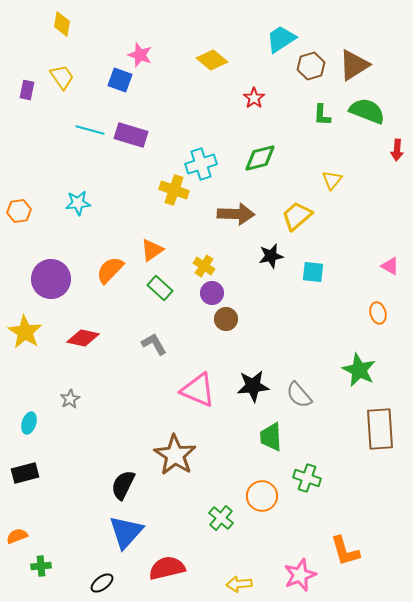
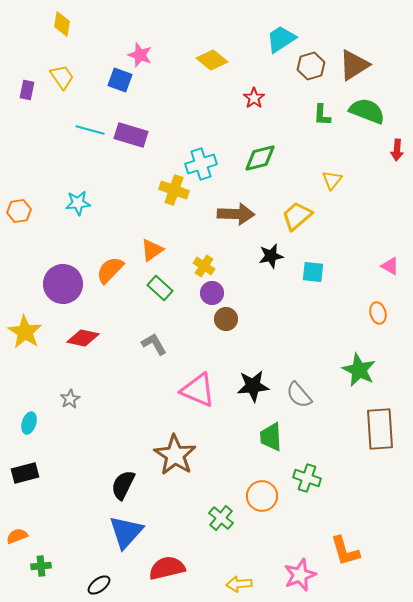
purple circle at (51, 279): moved 12 px right, 5 px down
black ellipse at (102, 583): moved 3 px left, 2 px down
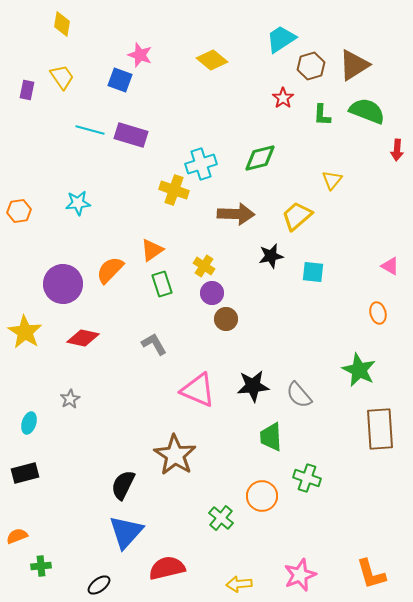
red star at (254, 98): moved 29 px right
green rectangle at (160, 288): moved 2 px right, 4 px up; rotated 30 degrees clockwise
orange L-shape at (345, 551): moved 26 px right, 23 px down
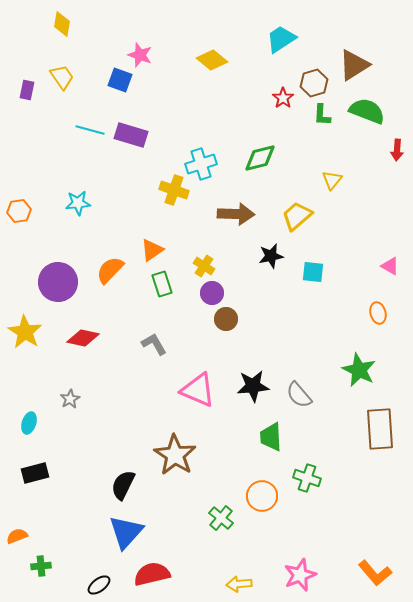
brown hexagon at (311, 66): moved 3 px right, 17 px down
purple circle at (63, 284): moved 5 px left, 2 px up
black rectangle at (25, 473): moved 10 px right
red semicircle at (167, 568): moved 15 px left, 6 px down
orange L-shape at (371, 574): moved 4 px right, 1 px up; rotated 24 degrees counterclockwise
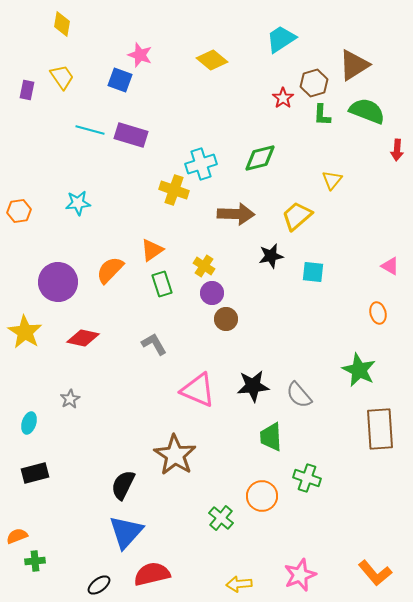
green cross at (41, 566): moved 6 px left, 5 px up
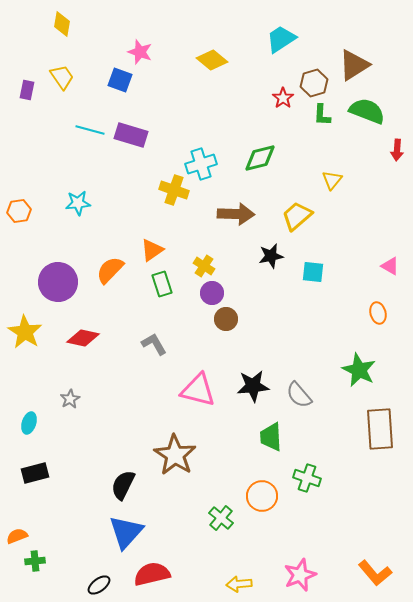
pink star at (140, 55): moved 3 px up
pink triangle at (198, 390): rotated 9 degrees counterclockwise
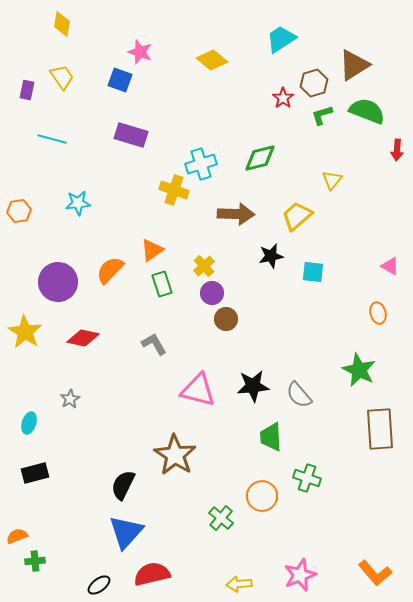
green L-shape at (322, 115): rotated 70 degrees clockwise
cyan line at (90, 130): moved 38 px left, 9 px down
yellow cross at (204, 266): rotated 15 degrees clockwise
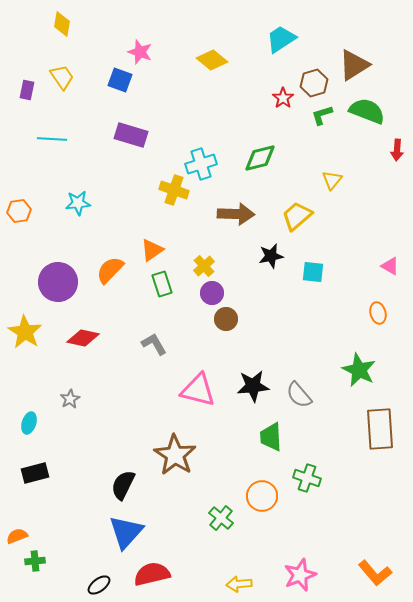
cyan line at (52, 139): rotated 12 degrees counterclockwise
